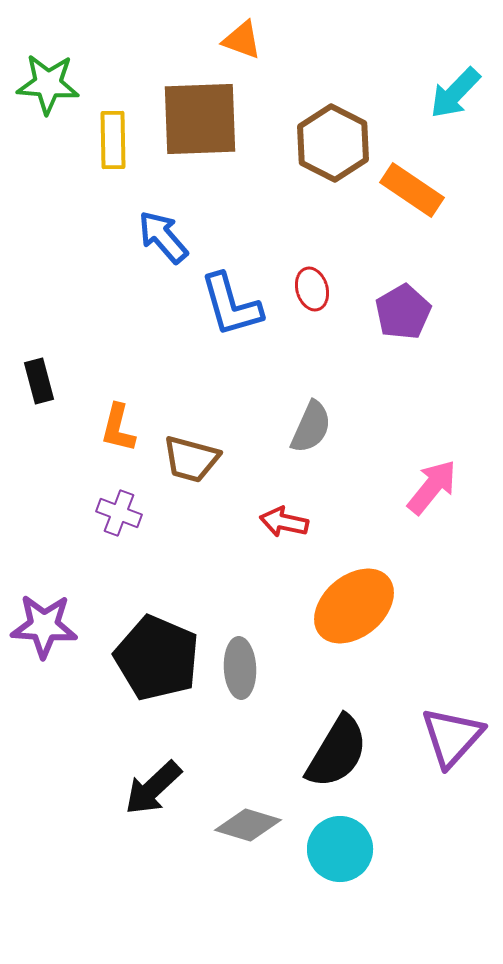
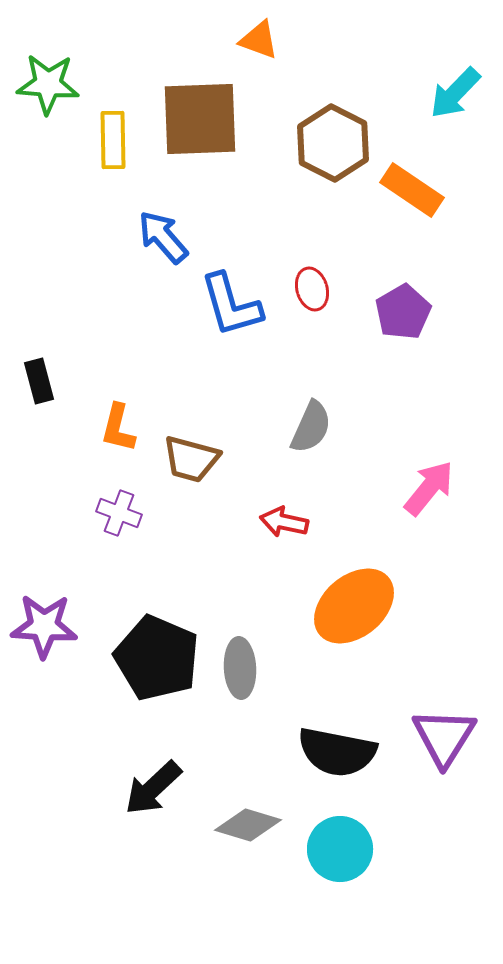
orange triangle: moved 17 px right
pink arrow: moved 3 px left, 1 px down
purple triangle: moved 8 px left; rotated 10 degrees counterclockwise
black semicircle: rotated 70 degrees clockwise
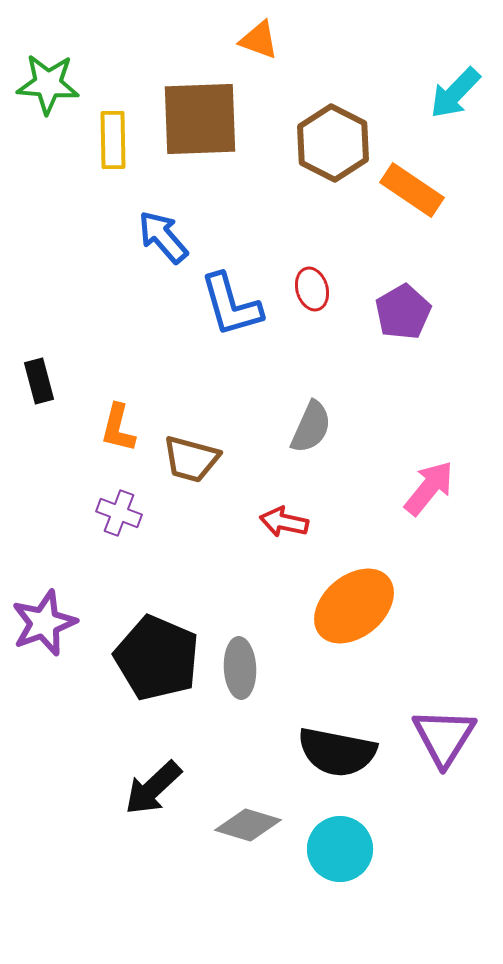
purple star: moved 3 px up; rotated 24 degrees counterclockwise
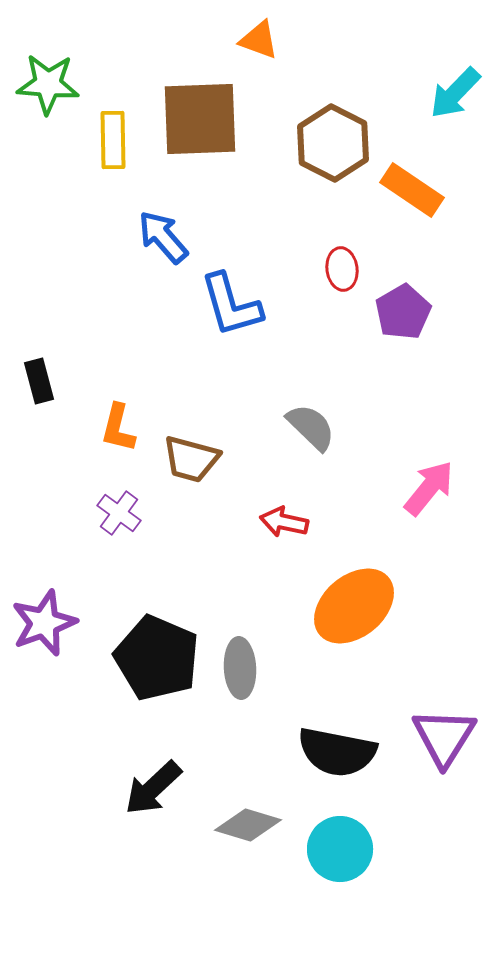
red ellipse: moved 30 px right, 20 px up; rotated 9 degrees clockwise
gray semicircle: rotated 70 degrees counterclockwise
purple cross: rotated 15 degrees clockwise
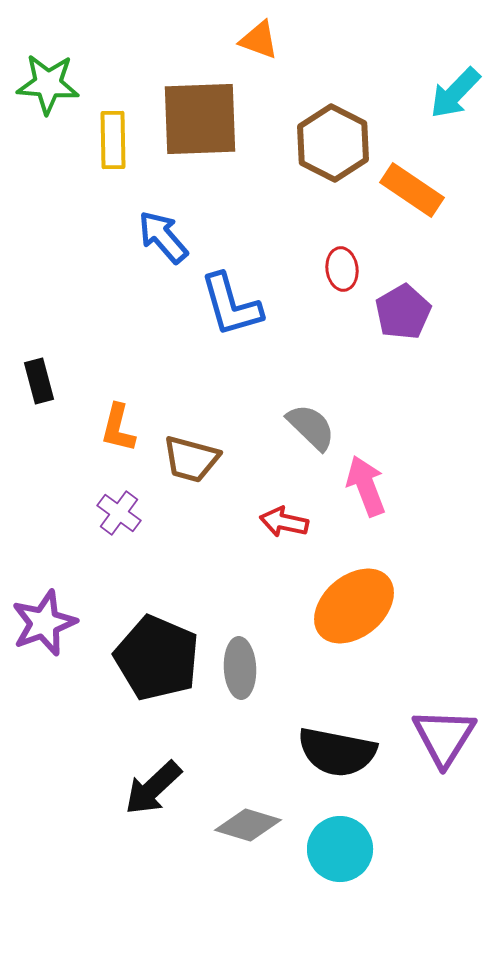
pink arrow: moved 63 px left, 2 px up; rotated 60 degrees counterclockwise
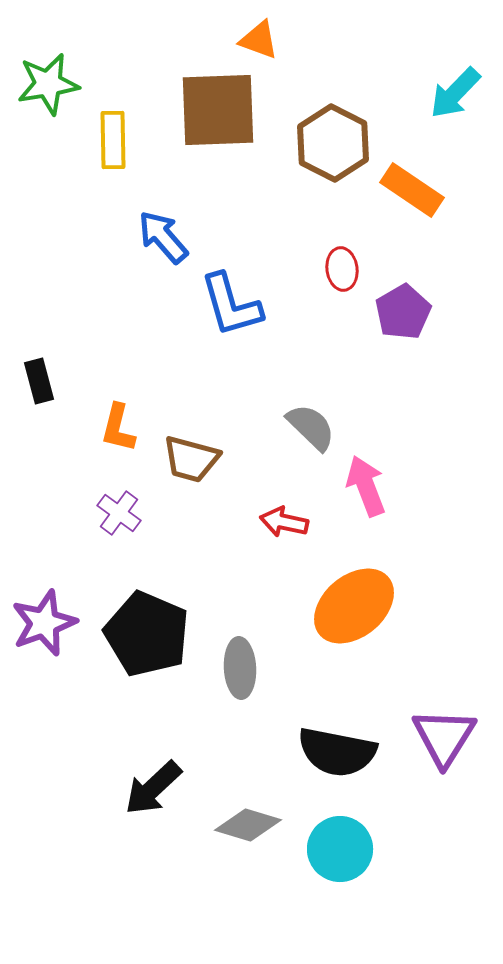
green star: rotated 14 degrees counterclockwise
brown square: moved 18 px right, 9 px up
black pentagon: moved 10 px left, 24 px up
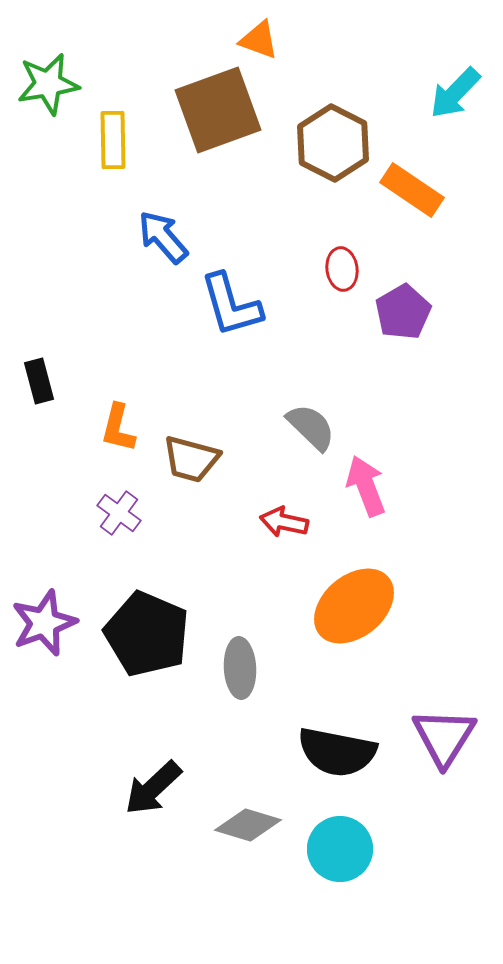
brown square: rotated 18 degrees counterclockwise
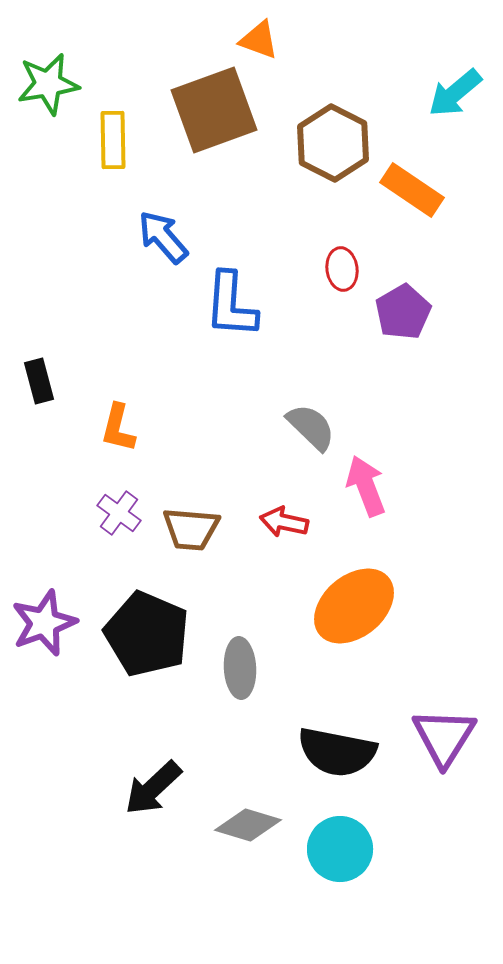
cyan arrow: rotated 6 degrees clockwise
brown square: moved 4 px left
blue L-shape: rotated 20 degrees clockwise
brown trapezoid: moved 70 px down; rotated 10 degrees counterclockwise
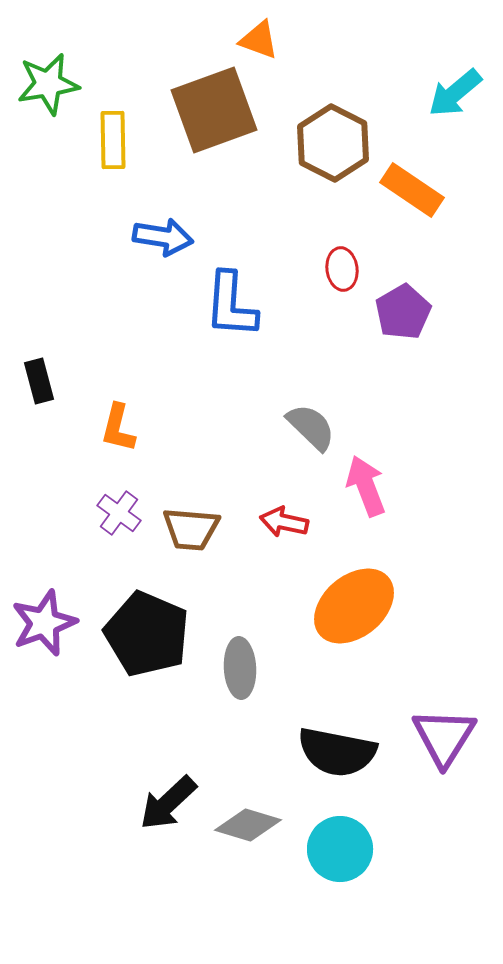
blue arrow: rotated 140 degrees clockwise
black arrow: moved 15 px right, 15 px down
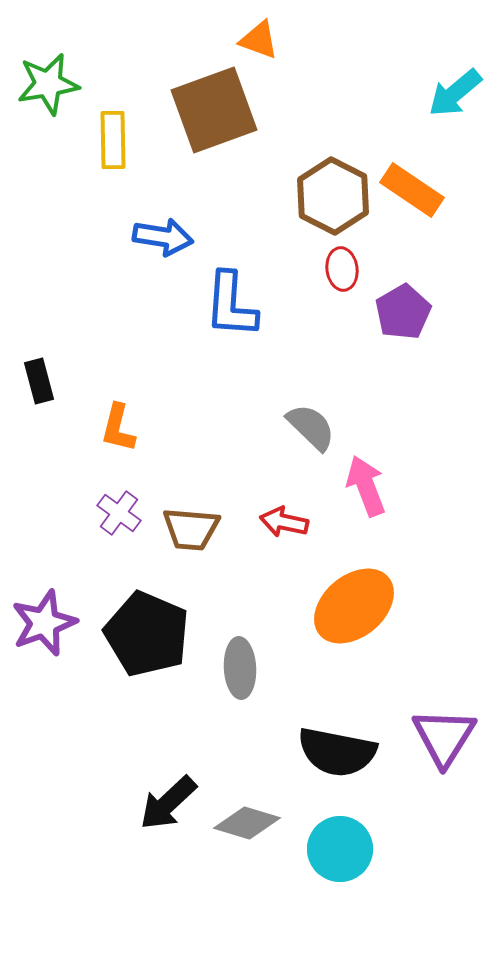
brown hexagon: moved 53 px down
gray diamond: moved 1 px left, 2 px up
